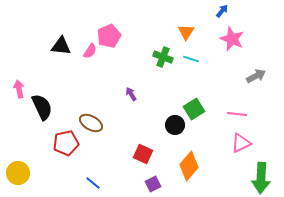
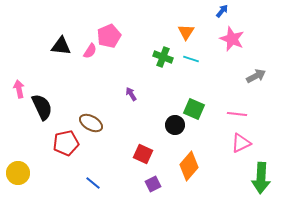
green square: rotated 35 degrees counterclockwise
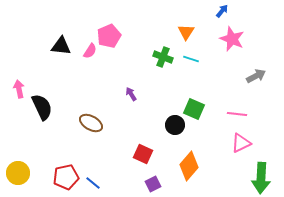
red pentagon: moved 34 px down
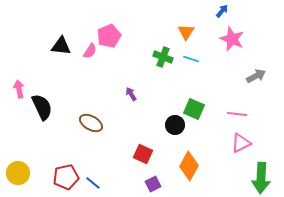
orange diamond: rotated 12 degrees counterclockwise
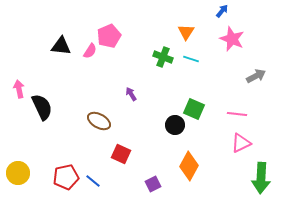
brown ellipse: moved 8 px right, 2 px up
red square: moved 22 px left
blue line: moved 2 px up
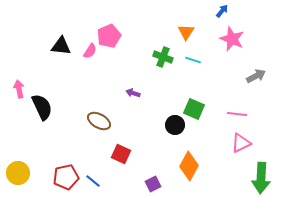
cyan line: moved 2 px right, 1 px down
purple arrow: moved 2 px right, 1 px up; rotated 40 degrees counterclockwise
